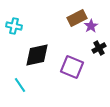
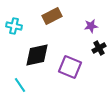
brown rectangle: moved 25 px left, 2 px up
purple star: rotated 24 degrees clockwise
purple square: moved 2 px left
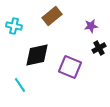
brown rectangle: rotated 12 degrees counterclockwise
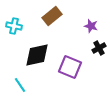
purple star: rotated 24 degrees clockwise
